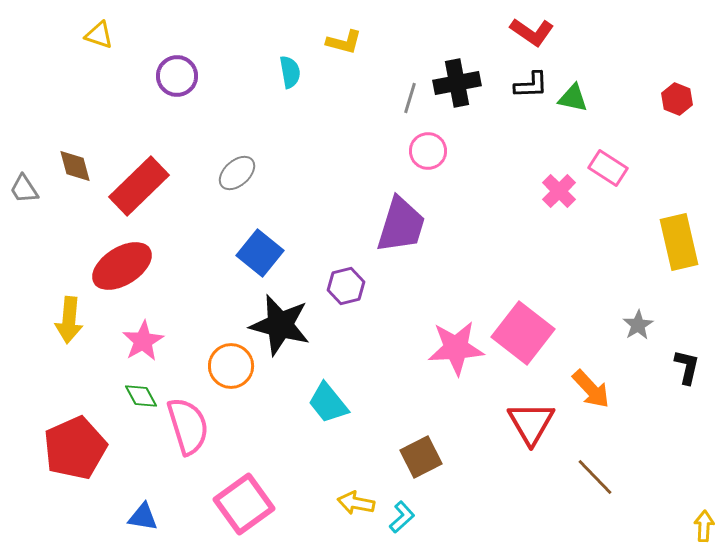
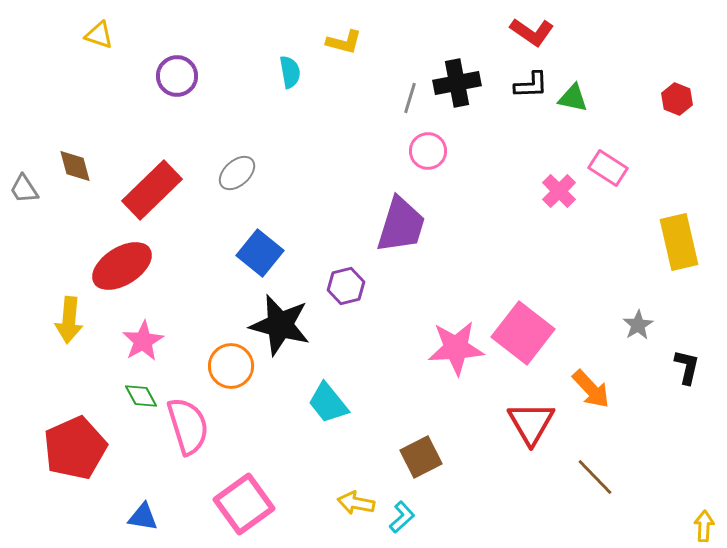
red rectangle at (139, 186): moved 13 px right, 4 px down
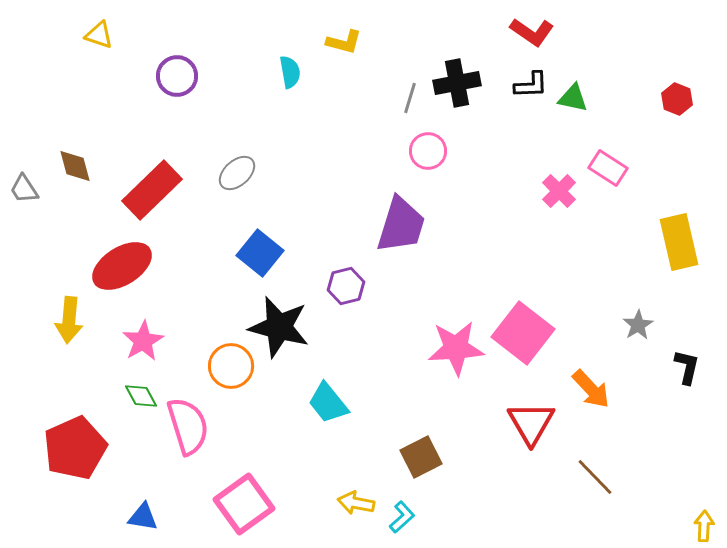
black star at (280, 325): moved 1 px left, 2 px down
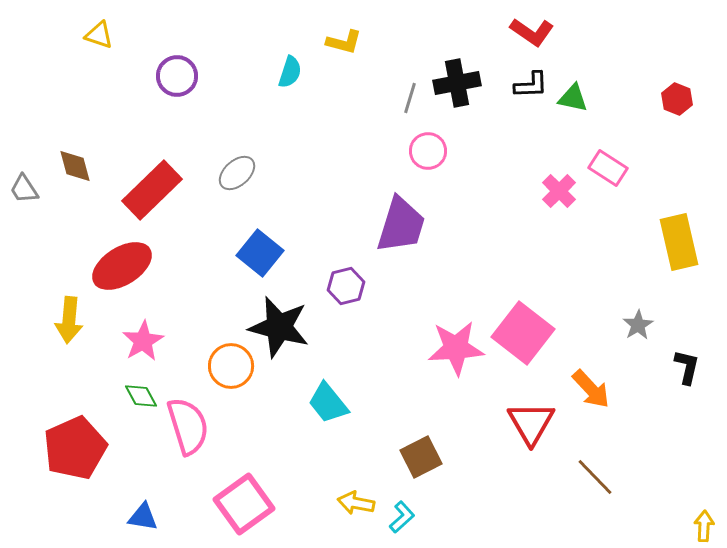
cyan semicircle at (290, 72): rotated 28 degrees clockwise
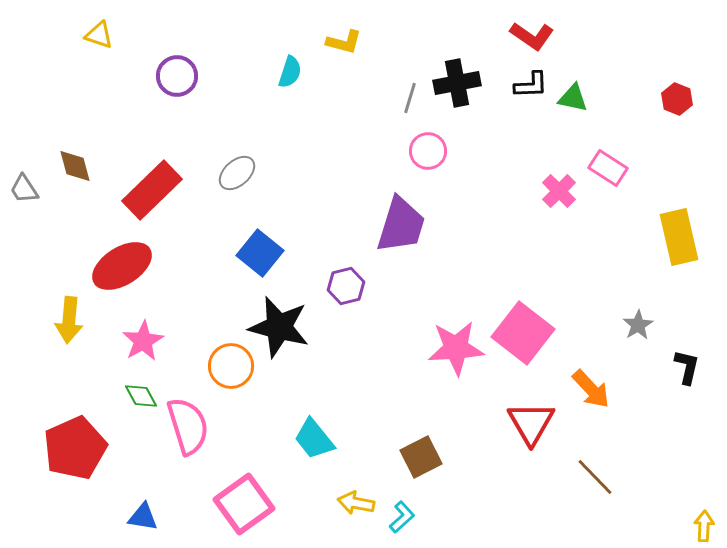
red L-shape at (532, 32): moved 4 px down
yellow rectangle at (679, 242): moved 5 px up
cyan trapezoid at (328, 403): moved 14 px left, 36 px down
